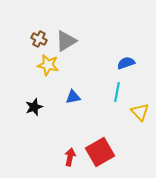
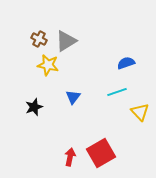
cyan line: rotated 60 degrees clockwise
blue triangle: rotated 42 degrees counterclockwise
red square: moved 1 px right, 1 px down
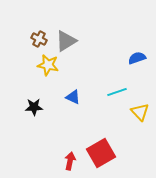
blue semicircle: moved 11 px right, 5 px up
blue triangle: rotated 42 degrees counterclockwise
black star: rotated 18 degrees clockwise
red arrow: moved 4 px down
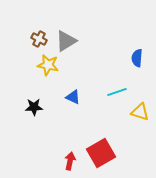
blue semicircle: rotated 66 degrees counterclockwise
yellow triangle: rotated 30 degrees counterclockwise
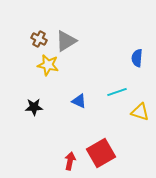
blue triangle: moved 6 px right, 4 px down
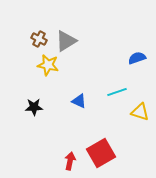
blue semicircle: rotated 66 degrees clockwise
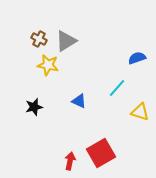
cyan line: moved 4 px up; rotated 30 degrees counterclockwise
black star: rotated 12 degrees counterclockwise
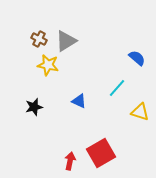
blue semicircle: rotated 60 degrees clockwise
